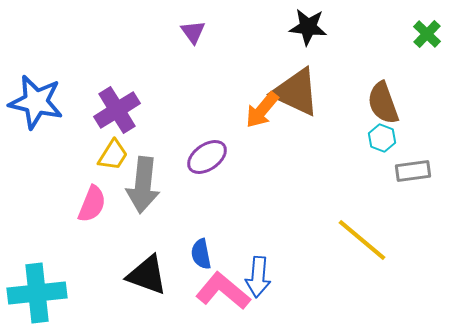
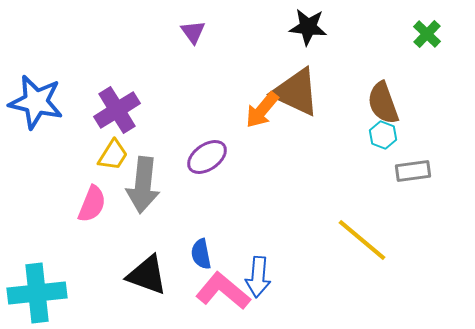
cyan hexagon: moved 1 px right, 3 px up
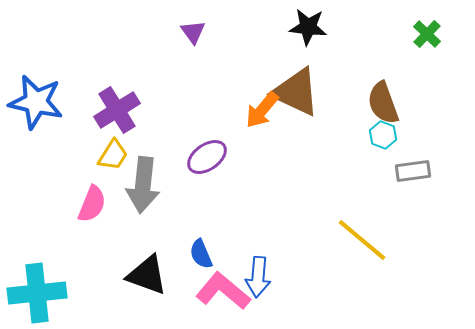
blue semicircle: rotated 12 degrees counterclockwise
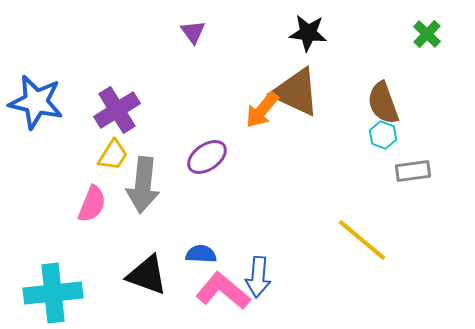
black star: moved 6 px down
blue semicircle: rotated 116 degrees clockwise
cyan cross: moved 16 px right
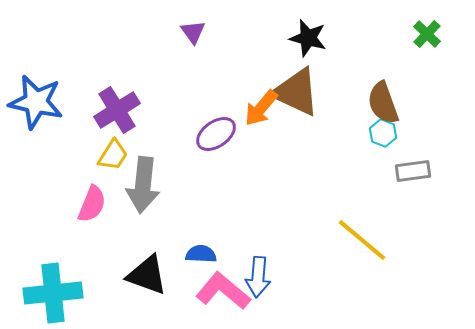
black star: moved 5 px down; rotated 9 degrees clockwise
orange arrow: moved 1 px left, 2 px up
cyan hexagon: moved 2 px up
purple ellipse: moved 9 px right, 23 px up
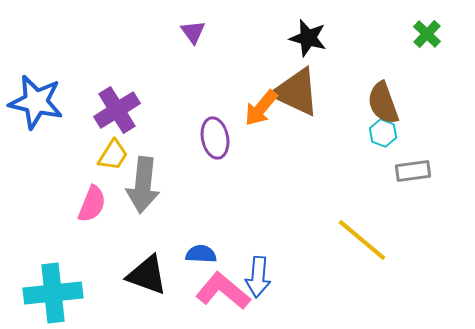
purple ellipse: moved 1 px left, 4 px down; rotated 66 degrees counterclockwise
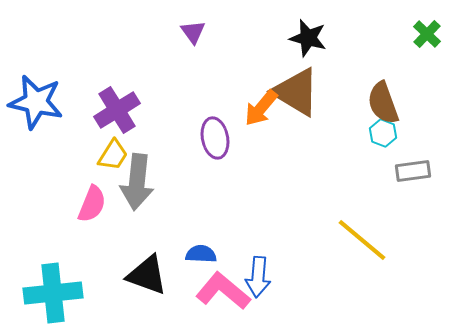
brown triangle: rotated 6 degrees clockwise
gray arrow: moved 6 px left, 3 px up
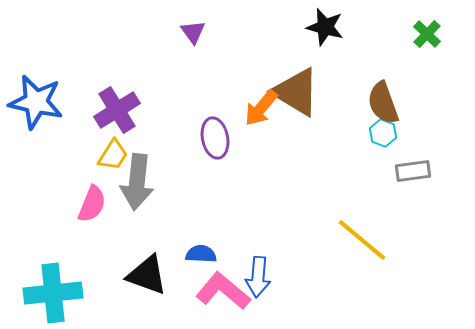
black star: moved 17 px right, 11 px up
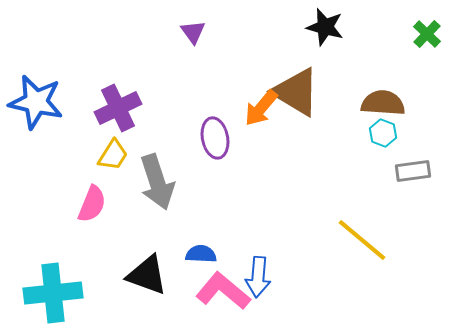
brown semicircle: rotated 114 degrees clockwise
purple cross: moved 1 px right, 2 px up; rotated 6 degrees clockwise
gray arrow: moved 20 px right; rotated 24 degrees counterclockwise
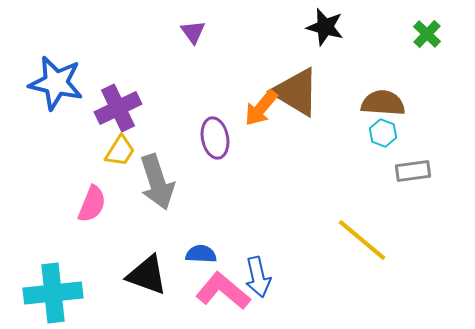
blue star: moved 20 px right, 19 px up
yellow trapezoid: moved 7 px right, 4 px up
blue arrow: rotated 18 degrees counterclockwise
